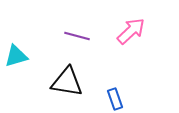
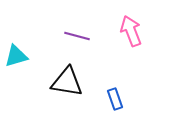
pink arrow: rotated 68 degrees counterclockwise
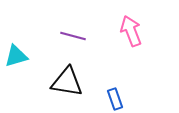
purple line: moved 4 px left
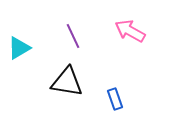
pink arrow: moved 1 px left; rotated 40 degrees counterclockwise
purple line: rotated 50 degrees clockwise
cyan triangle: moved 3 px right, 8 px up; rotated 15 degrees counterclockwise
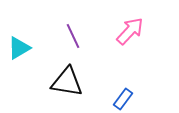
pink arrow: rotated 104 degrees clockwise
blue rectangle: moved 8 px right; rotated 55 degrees clockwise
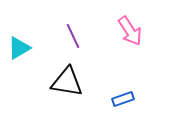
pink arrow: rotated 104 degrees clockwise
blue rectangle: rotated 35 degrees clockwise
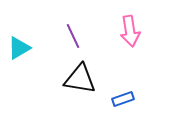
pink arrow: rotated 24 degrees clockwise
black triangle: moved 13 px right, 3 px up
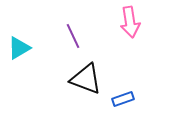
pink arrow: moved 9 px up
black triangle: moved 6 px right; rotated 12 degrees clockwise
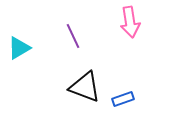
black triangle: moved 1 px left, 8 px down
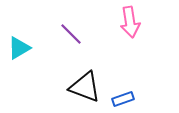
purple line: moved 2 px left, 2 px up; rotated 20 degrees counterclockwise
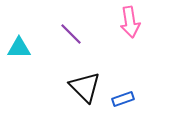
cyan triangle: rotated 30 degrees clockwise
black triangle: rotated 24 degrees clockwise
